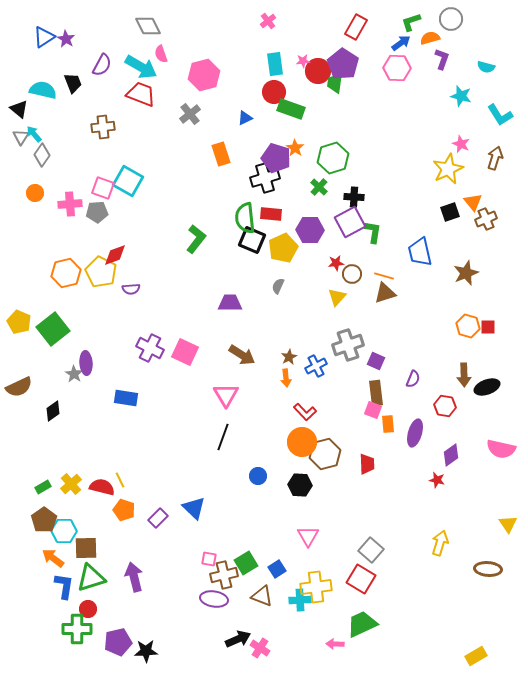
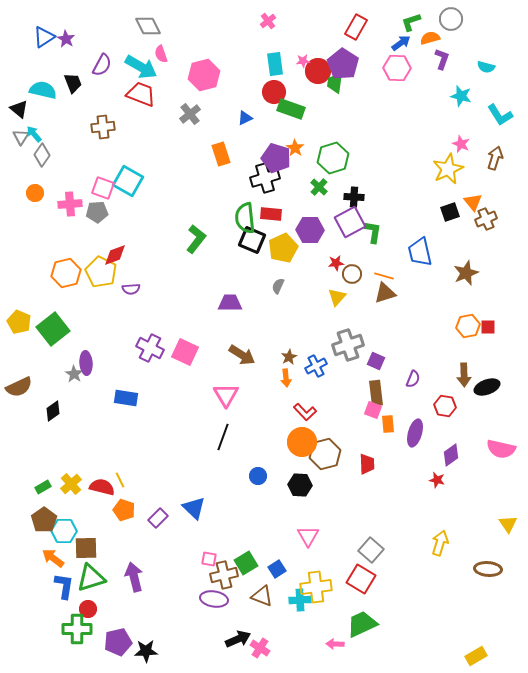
orange hexagon at (468, 326): rotated 25 degrees counterclockwise
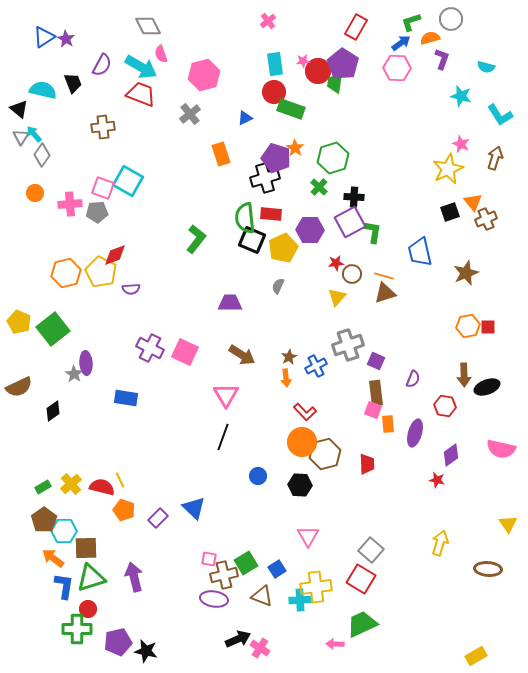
black star at (146, 651): rotated 15 degrees clockwise
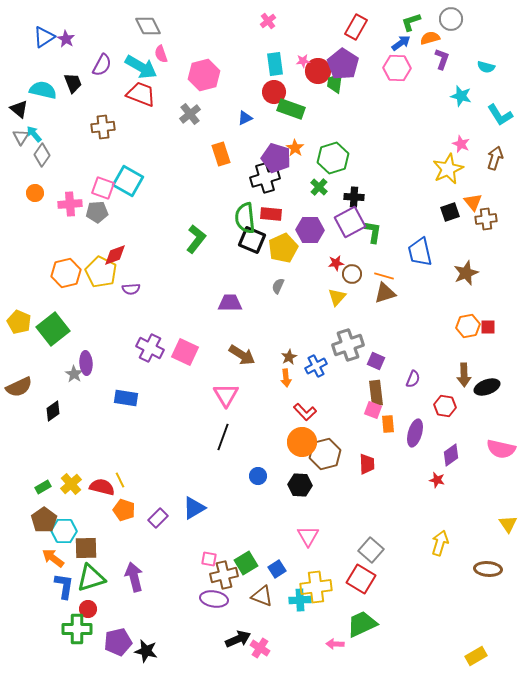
brown cross at (486, 219): rotated 15 degrees clockwise
blue triangle at (194, 508): rotated 45 degrees clockwise
